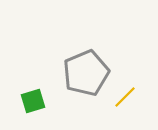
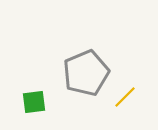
green square: moved 1 px right, 1 px down; rotated 10 degrees clockwise
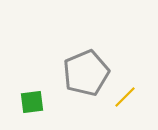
green square: moved 2 px left
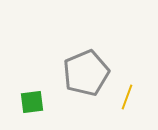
yellow line: moved 2 px right; rotated 25 degrees counterclockwise
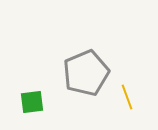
yellow line: rotated 40 degrees counterclockwise
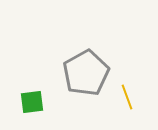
gray pentagon: rotated 6 degrees counterclockwise
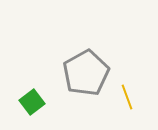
green square: rotated 30 degrees counterclockwise
